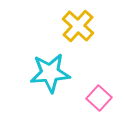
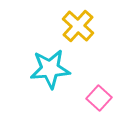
cyan star: moved 4 px up
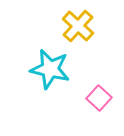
cyan star: rotated 18 degrees clockwise
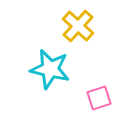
pink square: rotated 30 degrees clockwise
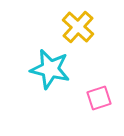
yellow cross: moved 1 px down
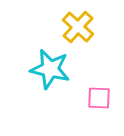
pink square: rotated 20 degrees clockwise
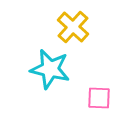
yellow cross: moved 5 px left
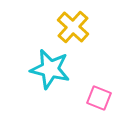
pink square: rotated 20 degrees clockwise
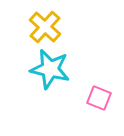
yellow cross: moved 28 px left
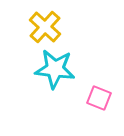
cyan star: moved 5 px right; rotated 6 degrees counterclockwise
